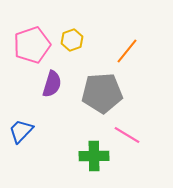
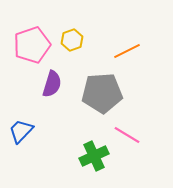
orange line: rotated 24 degrees clockwise
green cross: rotated 24 degrees counterclockwise
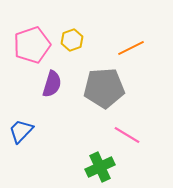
orange line: moved 4 px right, 3 px up
gray pentagon: moved 2 px right, 5 px up
green cross: moved 6 px right, 11 px down
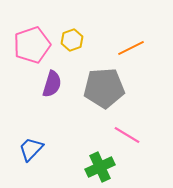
blue trapezoid: moved 10 px right, 18 px down
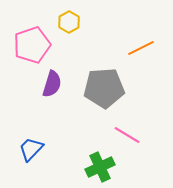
yellow hexagon: moved 3 px left, 18 px up; rotated 10 degrees counterclockwise
orange line: moved 10 px right
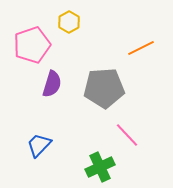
pink line: rotated 16 degrees clockwise
blue trapezoid: moved 8 px right, 4 px up
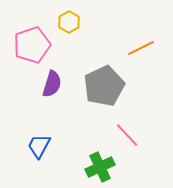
gray pentagon: moved 2 px up; rotated 21 degrees counterclockwise
blue trapezoid: moved 1 px down; rotated 16 degrees counterclockwise
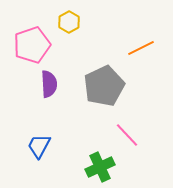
purple semicircle: moved 3 px left; rotated 20 degrees counterclockwise
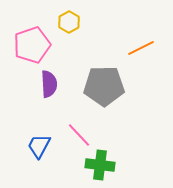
gray pentagon: rotated 24 degrees clockwise
pink line: moved 48 px left
green cross: moved 2 px up; rotated 32 degrees clockwise
